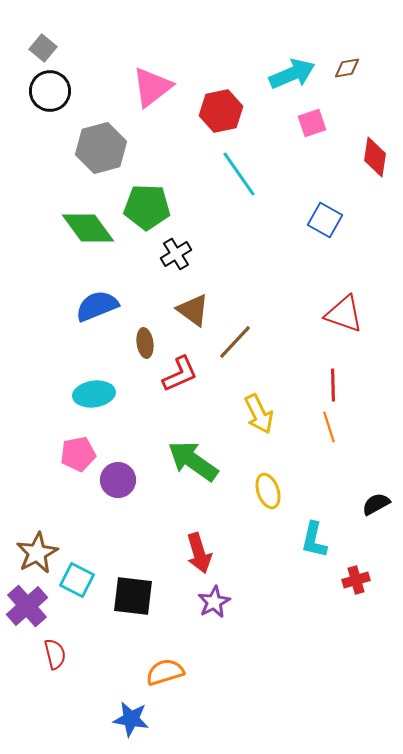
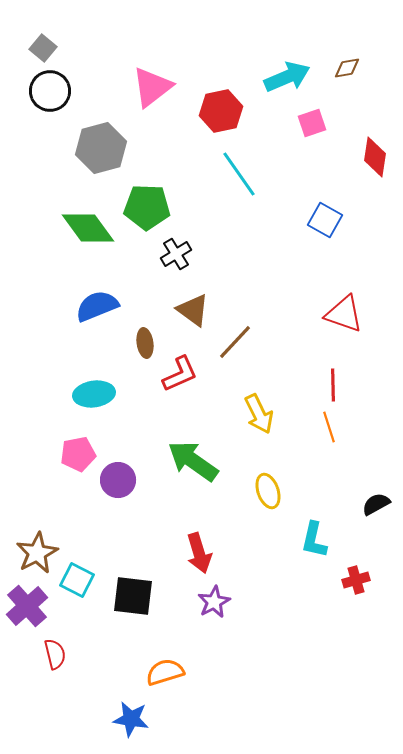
cyan arrow: moved 5 px left, 3 px down
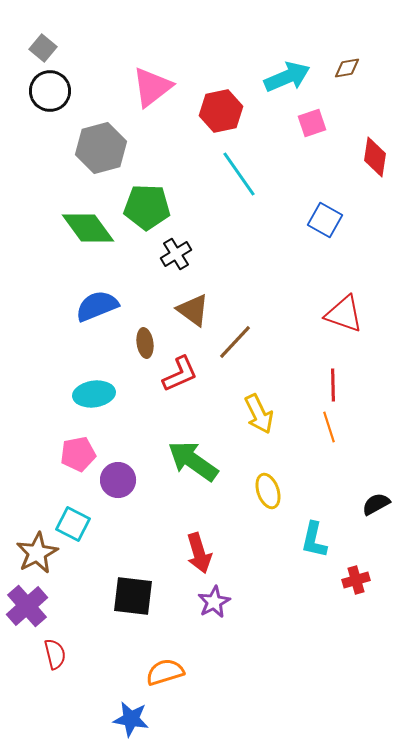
cyan square: moved 4 px left, 56 px up
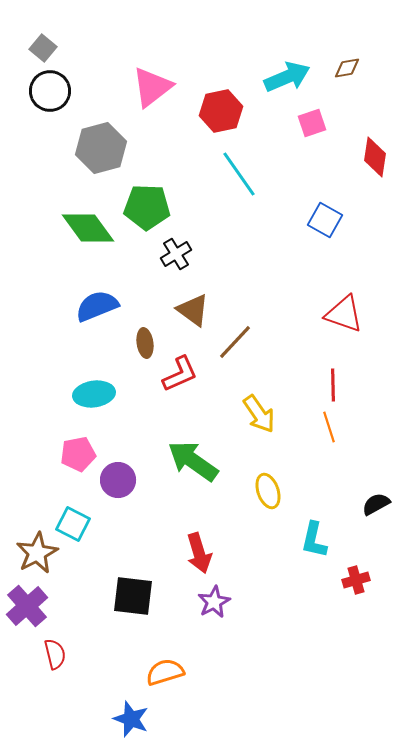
yellow arrow: rotated 9 degrees counterclockwise
blue star: rotated 12 degrees clockwise
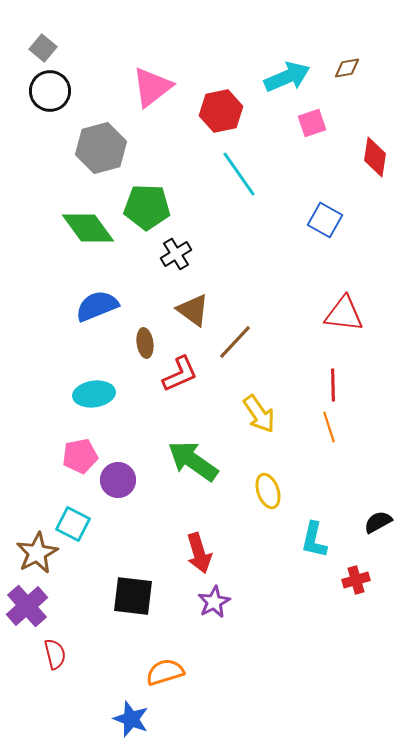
red triangle: rotated 12 degrees counterclockwise
pink pentagon: moved 2 px right, 2 px down
black semicircle: moved 2 px right, 18 px down
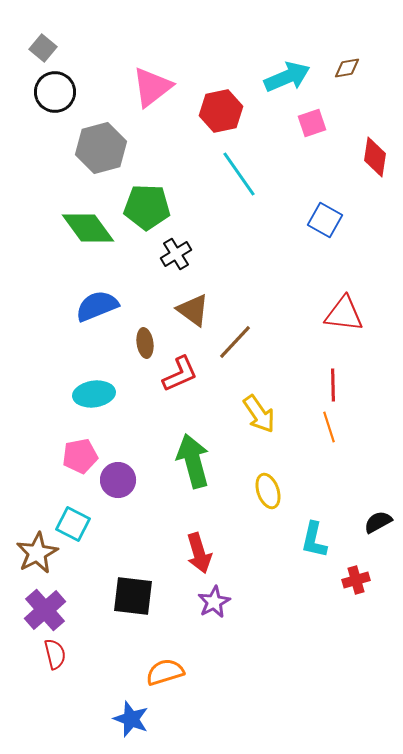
black circle: moved 5 px right, 1 px down
green arrow: rotated 40 degrees clockwise
purple cross: moved 18 px right, 4 px down
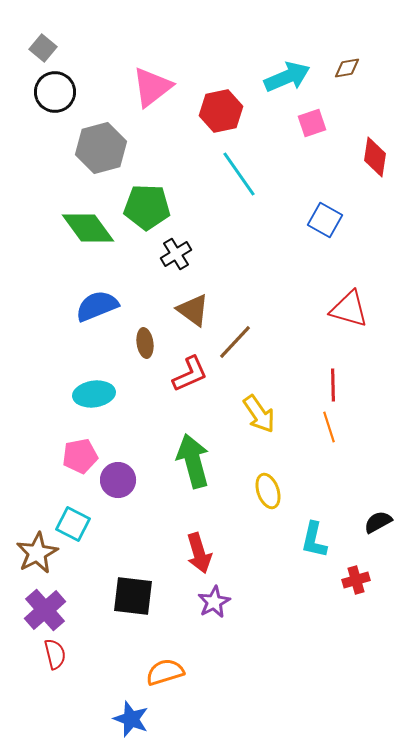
red triangle: moved 5 px right, 5 px up; rotated 9 degrees clockwise
red L-shape: moved 10 px right
